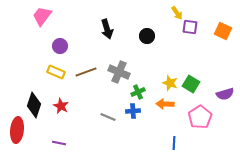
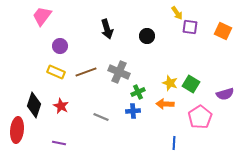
gray line: moved 7 px left
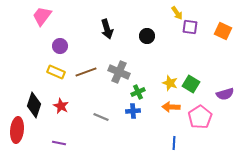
orange arrow: moved 6 px right, 3 px down
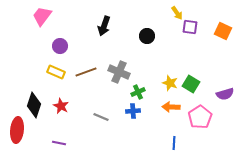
black arrow: moved 3 px left, 3 px up; rotated 36 degrees clockwise
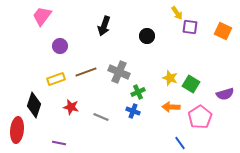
yellow rectangle: moved 7 px down; rotated 42 degrees counterclockwise
yellow star: moved 5 px up
red star: moved 10 px right, 1 px down; rotated 14 degrees counterclockwise
blue cross: rotated 24 degrees clockwise
blue line: moved 6 px right; rotated 40 degrees counterclockwise
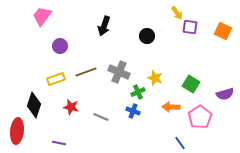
yellow star: moved 15 px left
red ellipse: moved 1 px down
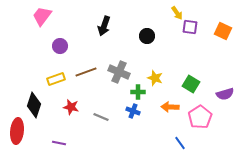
green cross: rotated 24 degrees clockwise
orange arrow: moved 1 px left
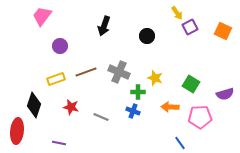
purple square: rotated 35 degrees counterclockwise
pink pentagon: rotated 30 degrees clockwise
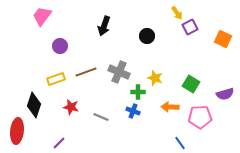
orange square: moved 8 px down
purple line: rotated 56 degrees counterclockwise
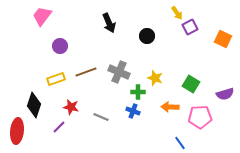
black arrow: moved 5 px right, 3 px up; rotated 42 degrees counterclockwise
purple line: moved 16 px up
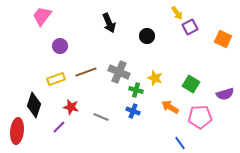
green cross: moved 2 px left, 2 px up; rotated 16 degrees clockwise
orange arrow: rotated 30 degrees clockwise
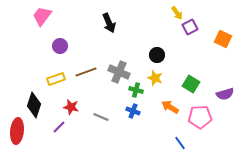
black circle: moved 10 px right, 19 px down
